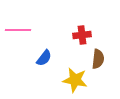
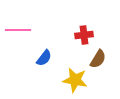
red cross: moved 2 px right
brown semicircle: rotated 24 degrees clockwise
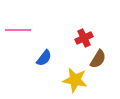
red cross: moved 3 px down; rotated 18 degrees counterclockwise
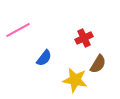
pink line: rotated 30 degrees counterclockwise
brown semicircle: moved 5 px down
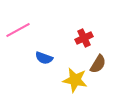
blue semicircle: rotated 72 degrees clockwise
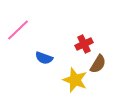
pink line: rotated 15 degrees counterclockwise
red cross: moved 6 px down
yellow star: rotated 10 degrees clockwise
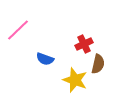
blue semicircle: moved 1 px right, 1 px down
brown semicircle: rotated 18 degrees counterclockwise
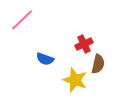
pink line: moved 4 px right, 10 px up
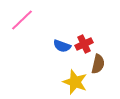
blue semicircle: moved 17 px right, 13 px up
yellow star: moved 2 px down
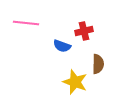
pink line: moved 4 px right, 3 px down; rotated 50 degrees clockwise
red cross: moved 13 px up; rotated 12 degrees clockwise
brown semicircle: rotated 12 degrees counterclockwise
